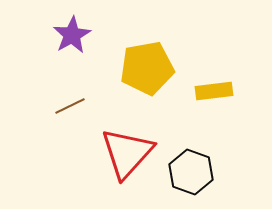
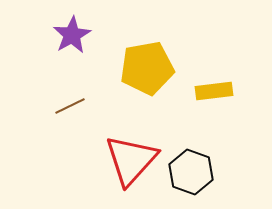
red triangle: moved 4 px right, 7 px down
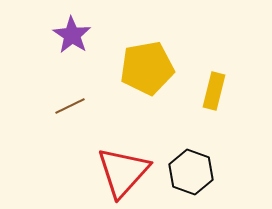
purple star: rotated 9 degrees counterclockwise
yellow rectangle: rotated 69 degrees counterclockwise
red triangle: moved 8 px left, 12 px down
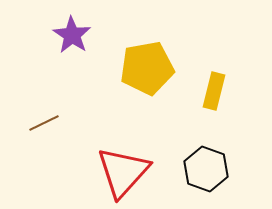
brown line: moved 26 px left, 17 px down
black hexagon: moved 15 px right, 3 px up
